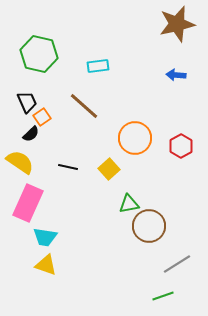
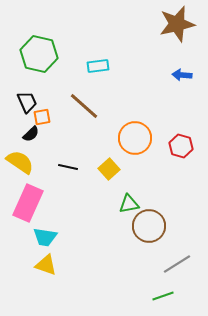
blue arrow: moved 6 px right
orange square: rotated 24 degrees clockwise
red hexagon: rotated 15 degrees counterclockwise
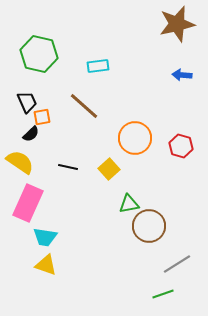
green line: moved 2 px up
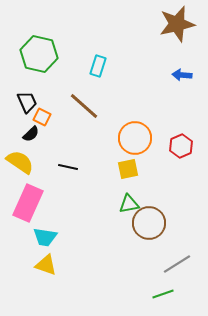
cyan rectangle: rotated 65 degrees counterclockwise
orange square: rotated 36 degrees clockwise
red hexagon: rotated 20 degrees clockwise
yellow square: moved 19 px right; rotated 30 degrees clockwise
brown circle: moved 3 px up
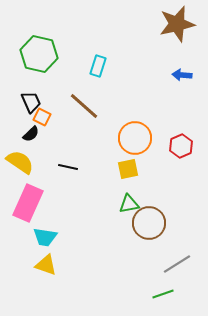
black trapezoid: moved 4 px right
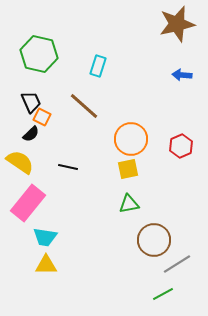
orange circle: moved 4 px left, 1 px down
pink rectangle: rotated 15 degrees clockwise
brown circle: moved 5 px right, 17 px down
yellow triangle: rotated 20 degrees counterclockwise
green line: rotated 10 degrees counterclockwise
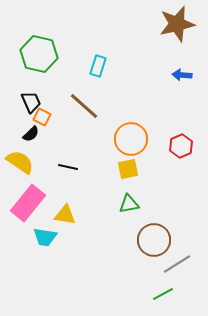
yellow triangle: moved 19 px right, 50 px up; rotated 10 degrees clockwise
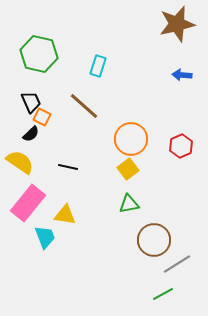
yellow square: rotated 25 degrees counterclockwise
cyan trapezoid: rotated 120 degrees counterclockwise
